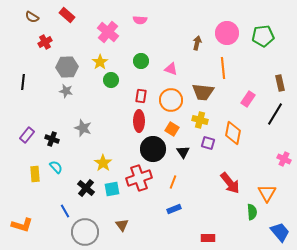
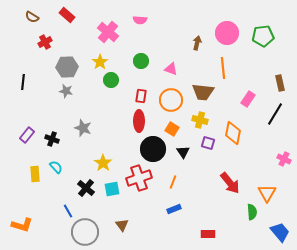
blue line at (65, 211): moved 3 px right
red rectangle at (208, 238): moved 4 px up
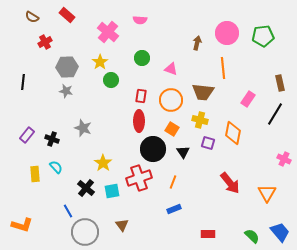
green circle at (141, 61): moved 1 px right, 3 px up
cyan square at (112, 189): moved 2 px down
green semicircle at (252, 212): moved 24 px down; rotated 42 degrees counterclockwise
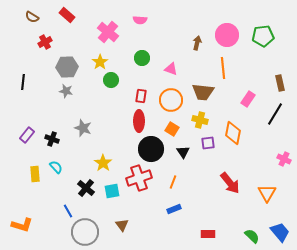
pink circle at (227, 33): moved 2 px down
purple square at (208, 143): rotated 24 degrees counterclockwise
black circle at (153, 149): moved 2 px left
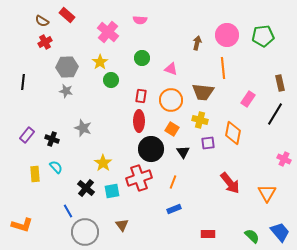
brown semicircle at (32, 17): moved 10 px right, 4 px down
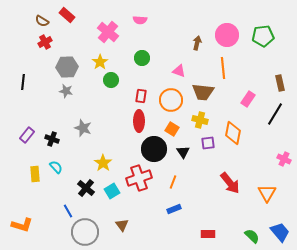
pink triangle at (171, 69): moved 8 px right, 2 px down
black circle at (151, 149): moved 3 px right
cyan square at (112, 191): rotated 21 degrees counterclockwise
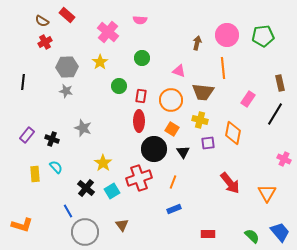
green circle at (111, 80): moved 8 px right, 6 px down
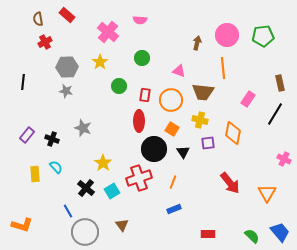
brown semicircle at (42, 21): moved 4 px left, 2 px up; rotated 48 degrees clockwise
red rectangle at (141, 96): moved 4 px right, 1 px up
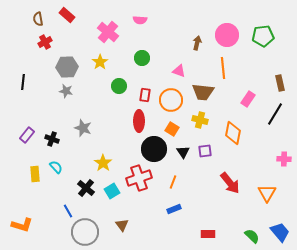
purple square at (208, 143): moved 3 px left, 8 px down
pink cross at (284, 159): rotated 24 degrees counterclockwise
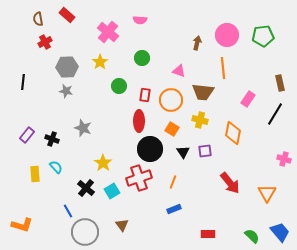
black circle at (154, 149): moved 4 px left
pink cross at (284, 159): rotated 16 degrees clockwise
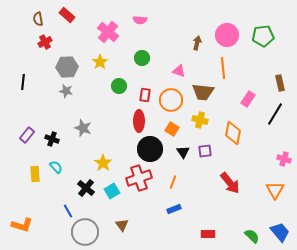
orange triangle at (267, 193): moved 8 px right, 3 px up
